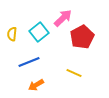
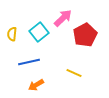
red pentagon: moved 3 px right, 2 px up
blue line: rotated 10 degrees clockwise
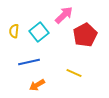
pink arrow: moved 1 px right, 3 px up
yellow semicircle: moved 2 px right, 3 px up
orange arrow: moved 1 px right
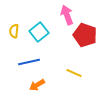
pink arrow: moved 3 px right; rotated 66 degrees counterclockwise
red pentagon: rotated 25 degrees counterclockwise
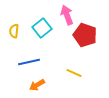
cyan square: moved 3 px right, 4 px up
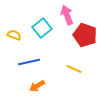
yellow semicircle: moved 4 px down; rotated 104 degrees clockwise
yellow line: moved 4 px up
orange arrow: moved 1 px down
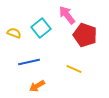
pink arrow: rotated 18 degrees counterclockwise
cyan square: moved 1 px left
yellow semicircle: moved 2 px up
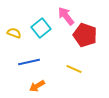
pink arrow: moved 1 px left, 1 px down
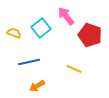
red pentagon: moved 5 px right
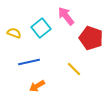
red pentagon: moved 1 px right, 3 px down
yellow line: rotated 21 degrees clockwise
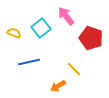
orange arrow: moved 21 px right
